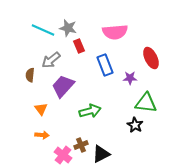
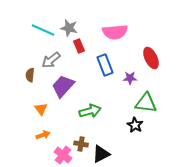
gray star: moved 1 px right
orange arrow: moved 1 px right; rotated 24 degrees counterclockwise
brown cross: moved 1 px up; rotated 32 degrees clockwise
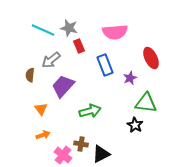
purple star: rotated 24 degrees counterclockwise
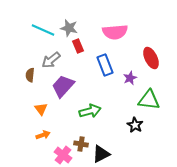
red rectangle: moved 1 px left
green triangle: moved 3 px right, 3 px up
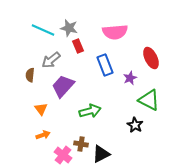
green triangle: rotated 20 degrees clockwise
